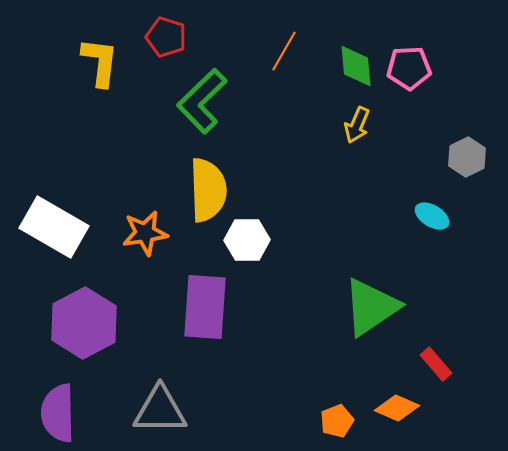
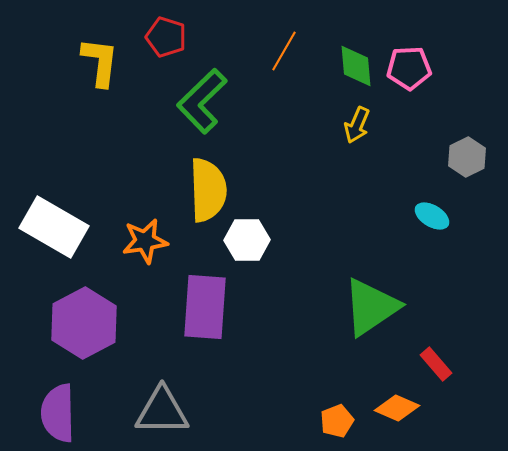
orange star: moved 8 px down
gray triangle: moved 2 px right, 1 px down
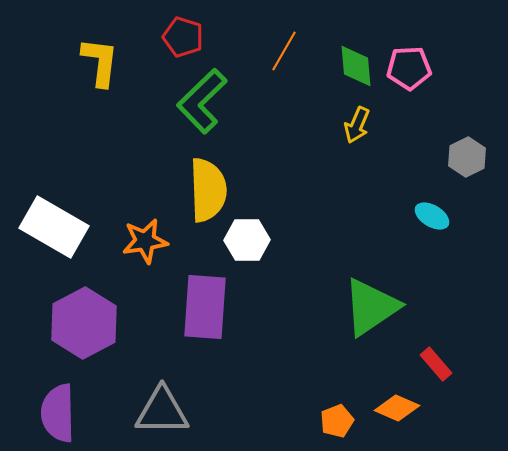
red pentagon: moved 17 px right
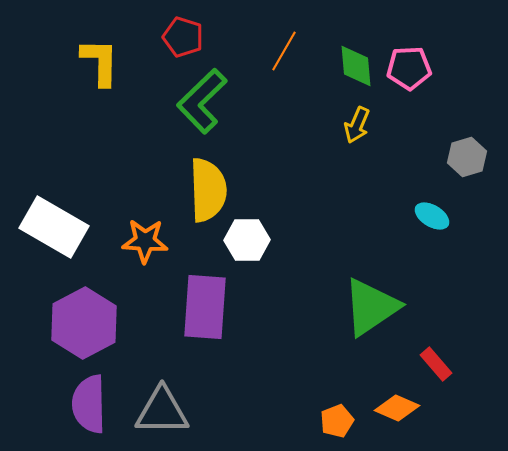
yellow L-shape: rotated 6 degrees counterclockwise
gray hexagon: rotated 9 degrees clockwise
orange star: rotated 12 degrees clockwise
purple semicircle: moved 31 px right, 9 px up
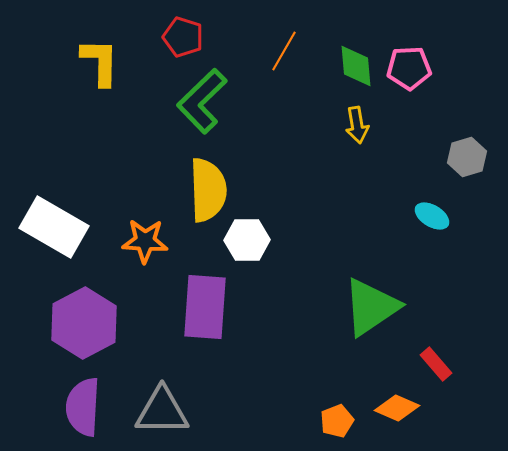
yellow arrow: rotated 33 degrees counterclockwise
purple semicircle: moved 6 px left, 3 px down; rotated 4 degrees clockwise
